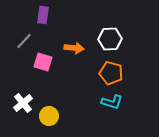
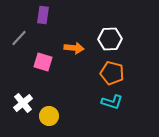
gray line: moved 5 px left, 3 px up
orange pentagon: moved 1 px right
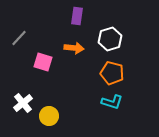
purple rectangle: moved 34 px right, 1 px down
white hexagon: rotated 15 degrees counterclockwise
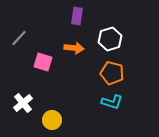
yellow circle: moved 3 px right, 4 px down
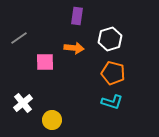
gray line: rotated 12 degrees clockwise
pink square: moved 2 px right; rotated 18 degrees counterclockwise
orange pentagon: moved 1 px right
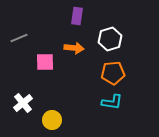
gray line: rotated 12 degrees clockwise
orange pentagon: rotated 20 degrees counterclockwise
cyan L-shape: rotated 10 degrees counterclockwise
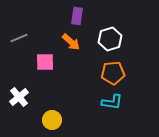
orange arrow: moved 3 px left, 6 px up; rotated 36 degrees clockwise
white cross: moved 4 px left, 6 px up
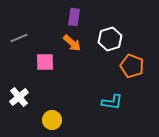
purple rectangle: moved 3 px left, 1 px down
orange arrow: moved 1 px right, 1 px down
orange pentagon: moved 19 px right, 7 px up; rotated 25 degrees clockwise
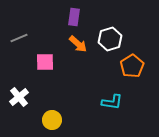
orange arrow: moved 6 px right, 1 px down
orange pentagon: rotated 20 degrees clockwise
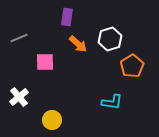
purple rectangle: moved 7 px left
